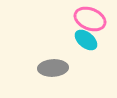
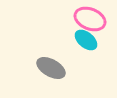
gray ellipse: moved 2 px left; rotated 32 degrees clockwise
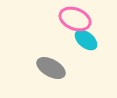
pink ellipse: moved 15 px left
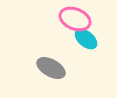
cyan ellipse: moved 1 px up
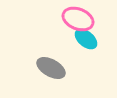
pink ellipse: moved 3 px right
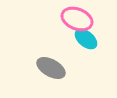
pink ellipse: moved 1 px left
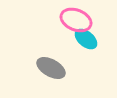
pink ellipse: moved 1 px left, 1 px down
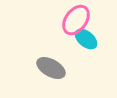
pink ellipse: rotated 76 degrees counterclockwise
